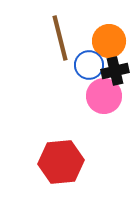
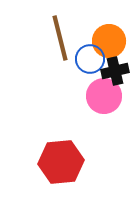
blue circle: moved 1 px right, 6 px up
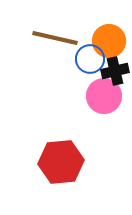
brown line: moved 5 px left; rotated 63 degrees counterclockwise
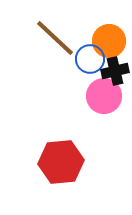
brown line: rotated 30 degrees clockwise
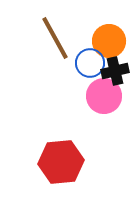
brown line: rotated 18 degrees clockwise
blue circle: moved 4 px down
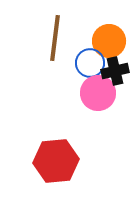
brown line: rotated 36 degrees clockwise
pink circle: moved 6 px left, 3 px up
red hexagon: moved 5 px left, 1 px up
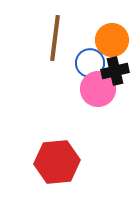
orange circle: moved 3 px right, 1 px up
pink circle: moved 4 px up
red hexagon: moved 1 px right, 1 px down
